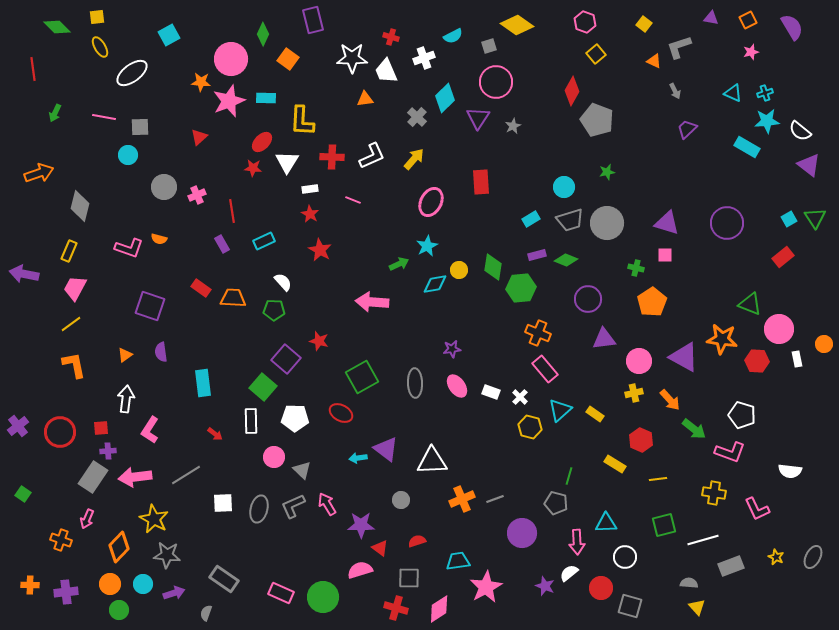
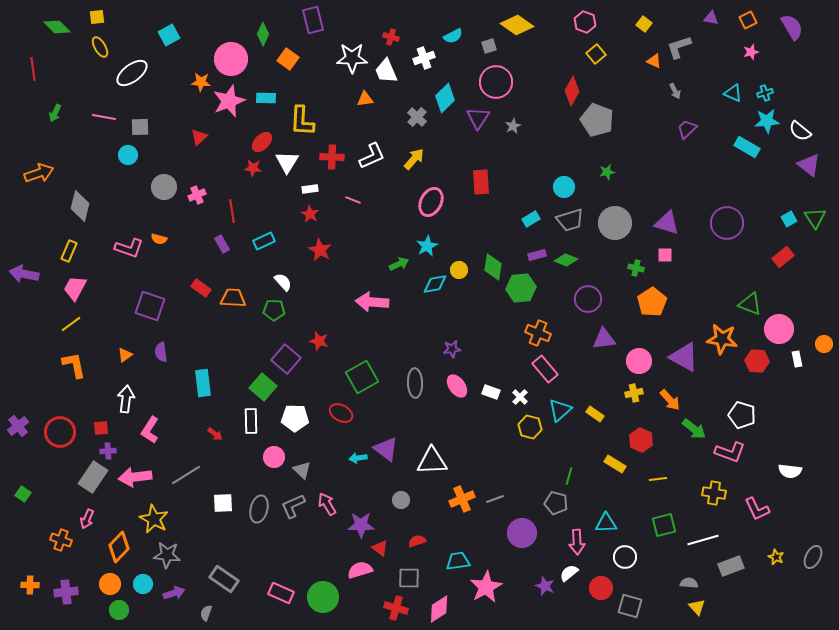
gray circle at (607, 223): moved 8 px right
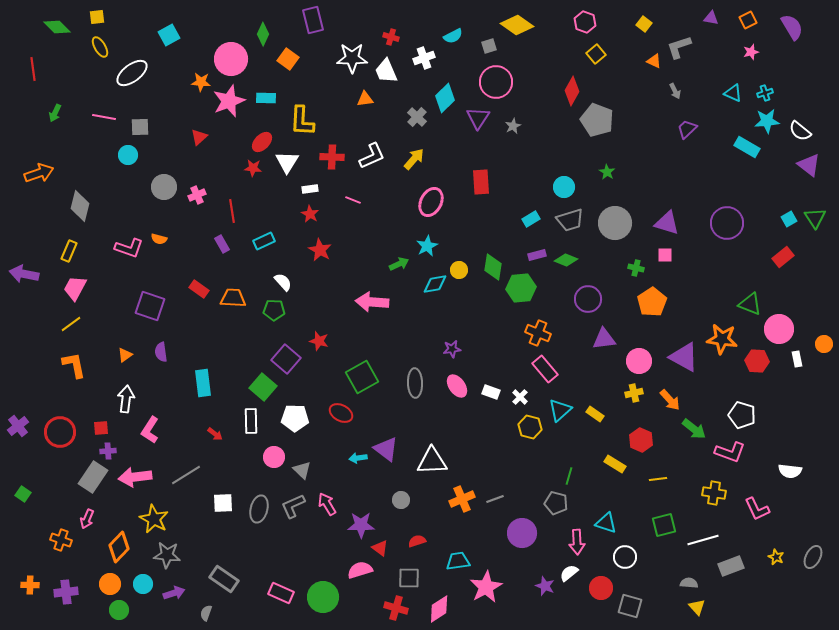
green star at (607, 172): rotated 28 degrees counterclockwise
red rectangle at (201, 288): moved 2 px left, 1 px down
cyan triangle at (606, 523): rotated 20 degrees clockwise
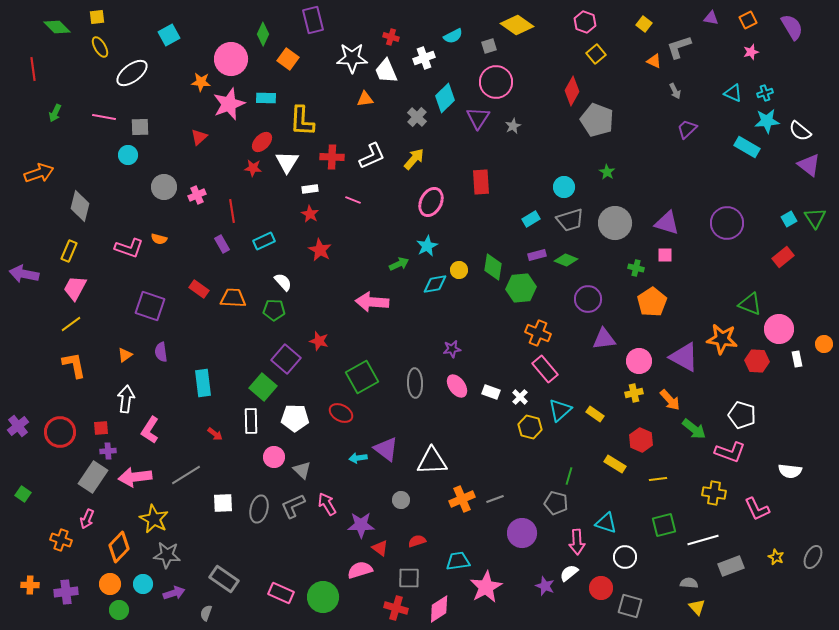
pink star at (229, 101): moved 3 px down
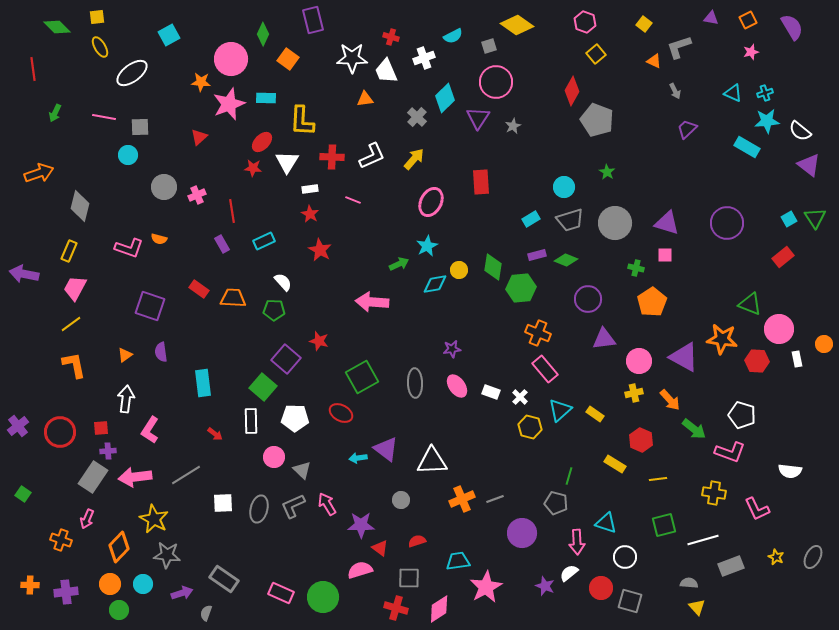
purple arrow at (174, 593): moved 8 px right
gray square at (630, 606): moved 5 px up
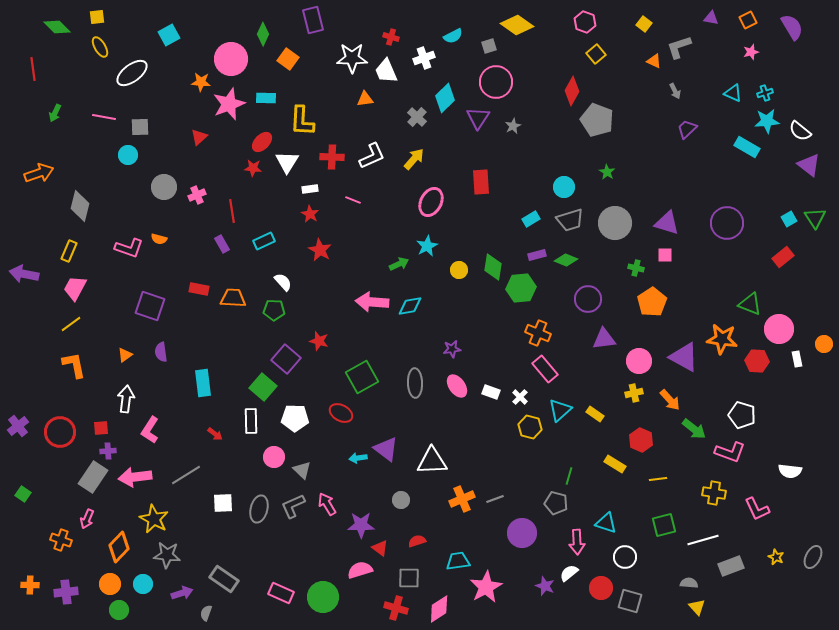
cyan diamond at (435, 284): moved 25 px left, 22 px down
red rectangle at (199, 289): rotated 24 degrees counterclockwise
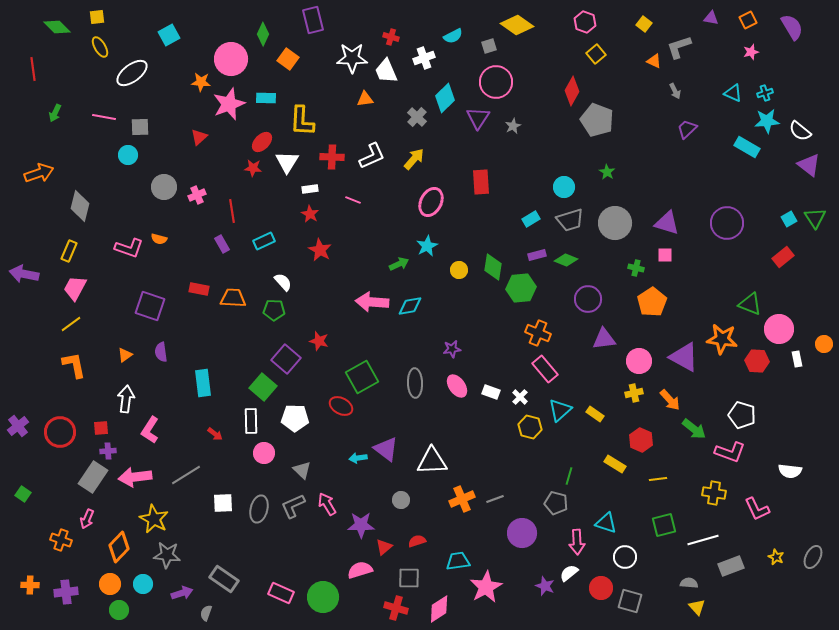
red ellipse at (341, 413): moved 7 px up
pink circle at (274, 457): moved 10 px left, 4 px up
red triangle at (380, 548): moved 4 px right, 1 px up; rotated 42 degrees clockwise
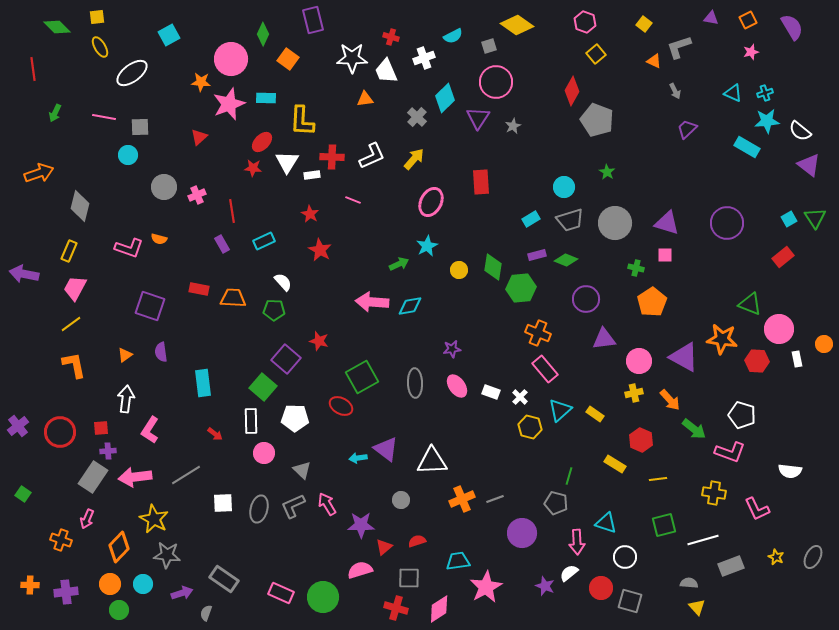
white rectangle at (310, 189): moved 2 px right, 14 px up
purple circle at (588, 299): moved 2 px left
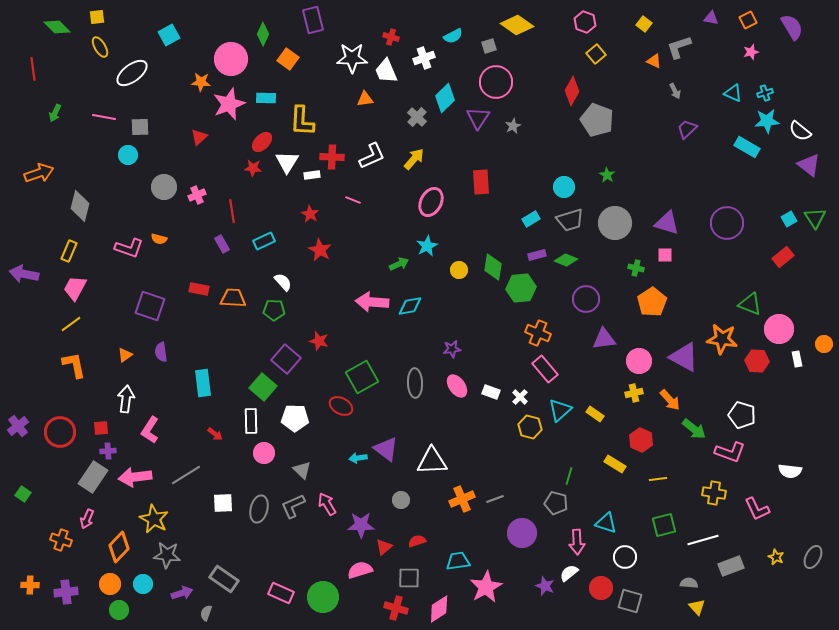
green star at (607, 172): moved 3 px down
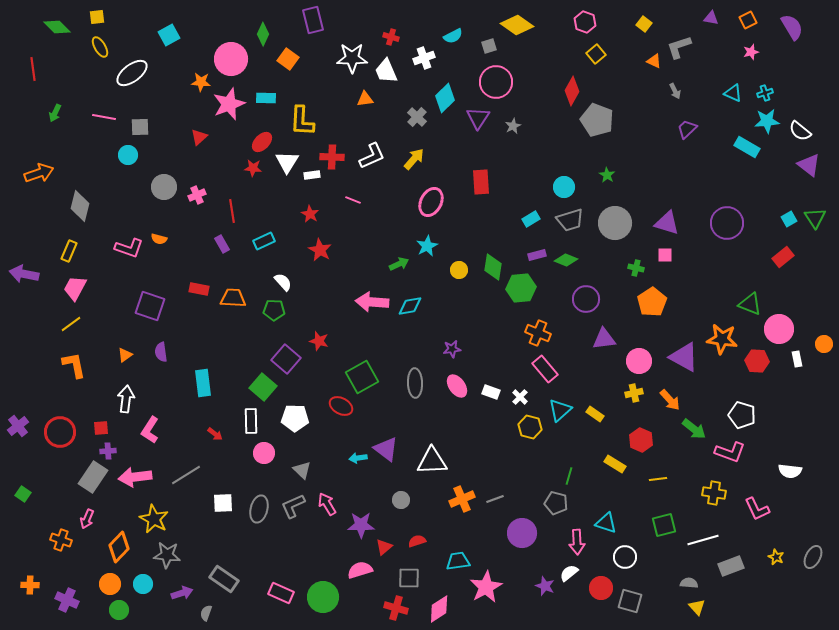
purple cross at (66, 592): moved 1 px right, 8 px down; rotated 30 degrees clockwise
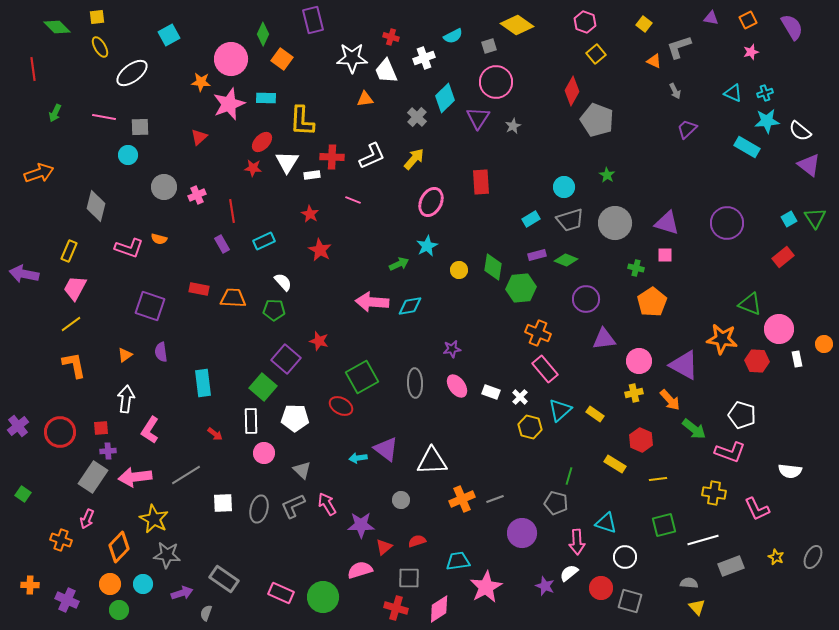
orange square at (288, 59): moved 6 px left
gray diamond at (80, 206): moved 16 px right
purple triangle at (684, 357): moved 8 px down
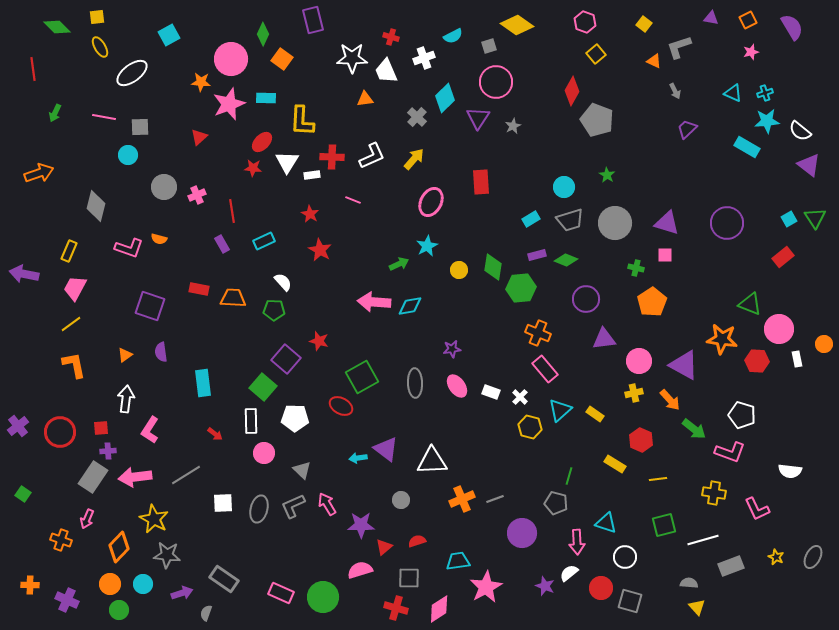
pink arrow at (372, 302): moved 2 px right
